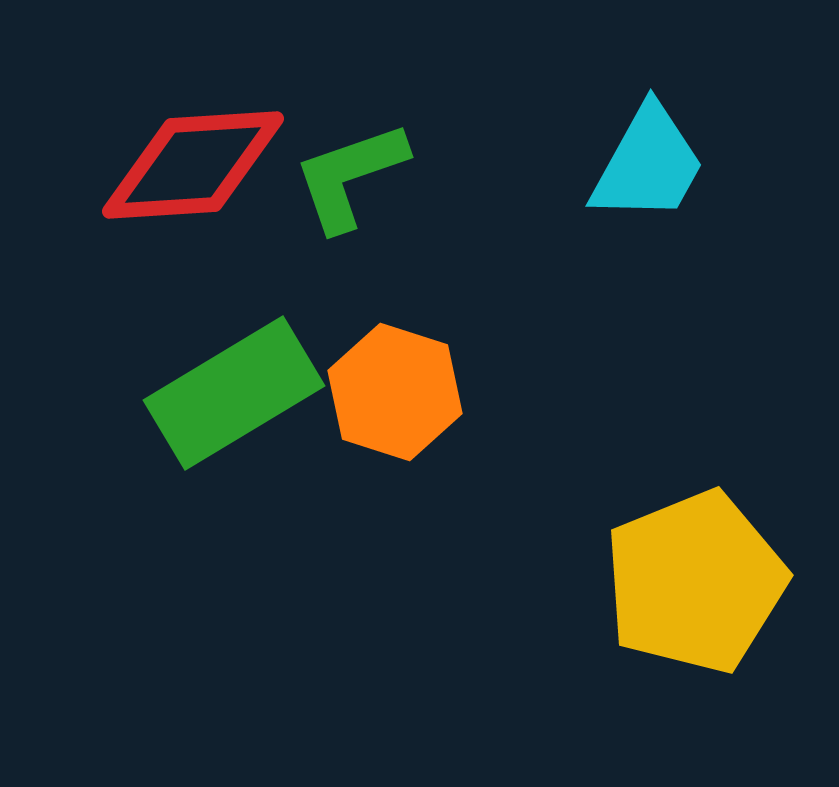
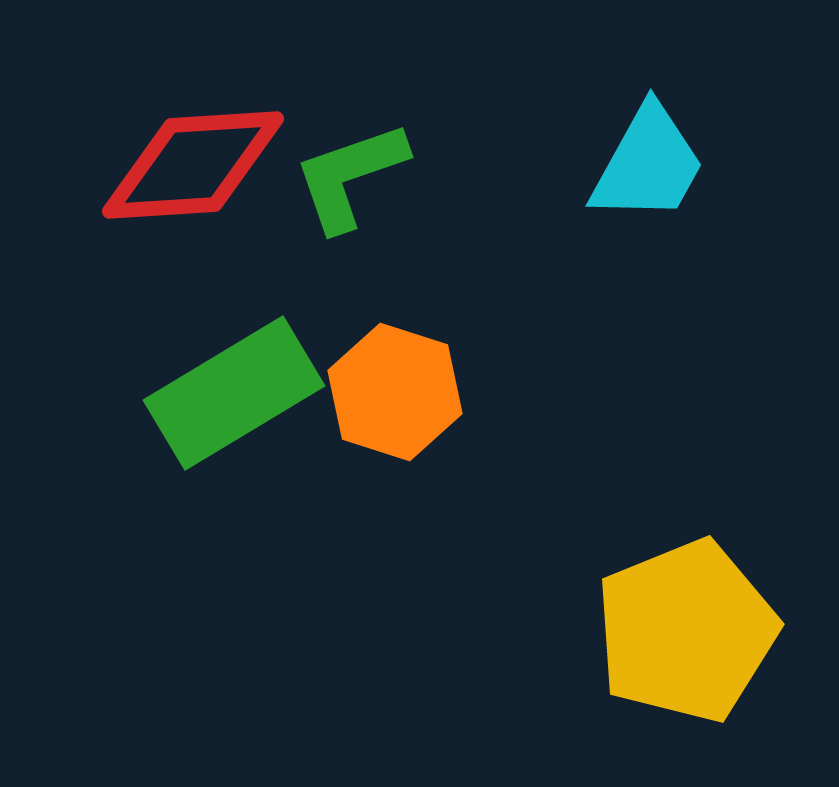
yellow pentagon: moved 9 px left, 49 px down
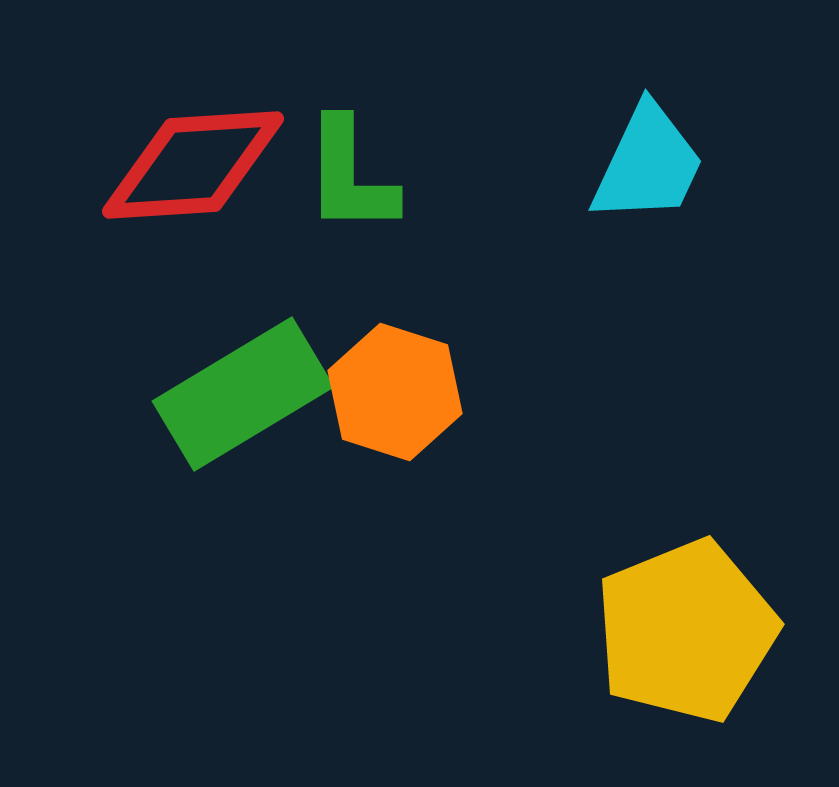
cyan trapezoid: rotated 4 degrees counterclockwise
green L-shape: rotated 71 degrees counterclockwise
green rectangle: moved 9 px right, 1 px down
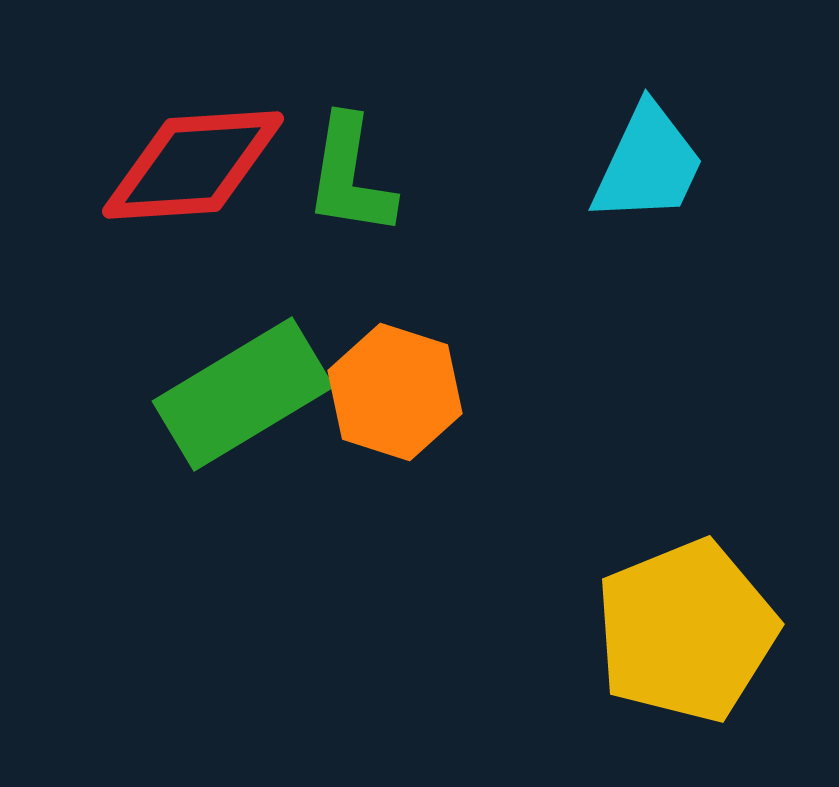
green L-shape: rotated 9 degrees clockwise
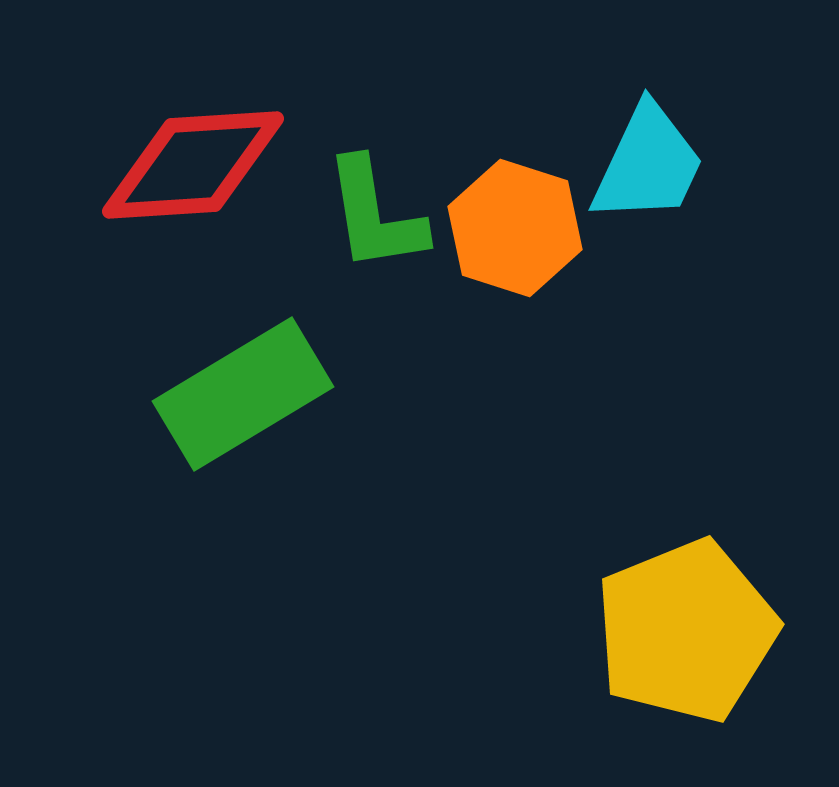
green L-shape: moved 25 px right, 39 px down; rotated 18 degrees counterclockwise
orange hexagon: moved 120 px right, 164 px up
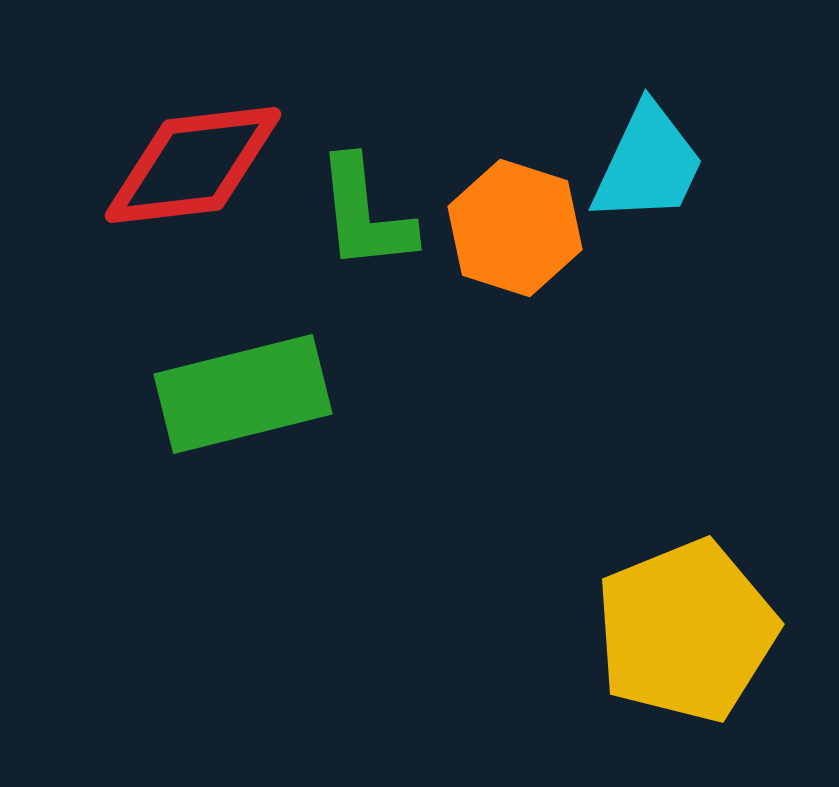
red diamond: rotated 3 degrees counterclockwise
green L-shape: moved 10 px left, 1 px up; rotated 3 degrees clockwise
green rectangle: rotated 17 degrees clockwise
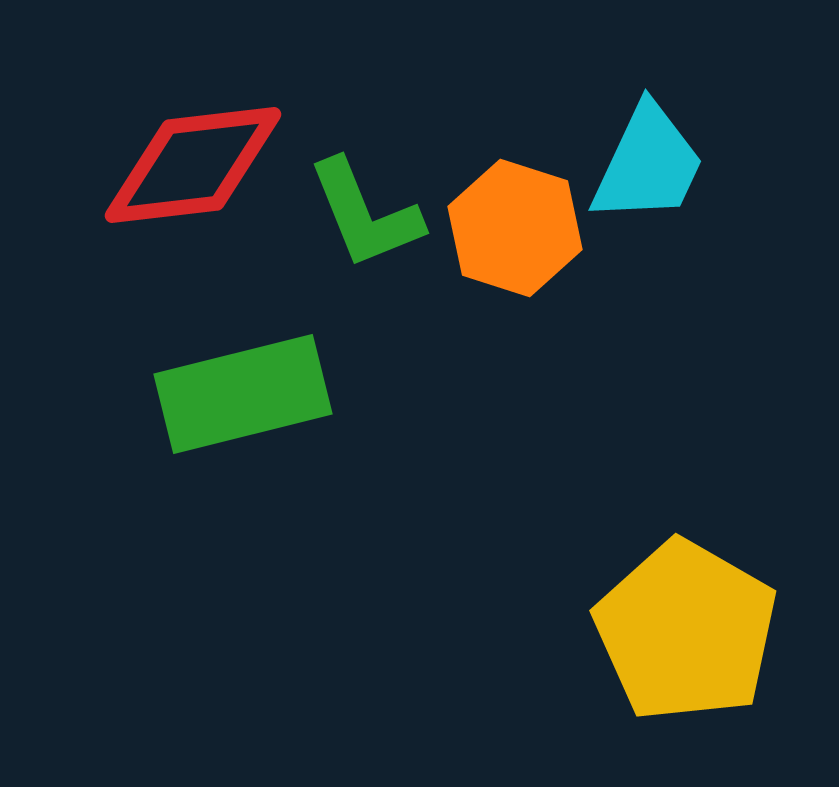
green L-shape: rotated 16 degrees counterclockwise
yellow pentagon: rotated 20 degrees counterclockwise
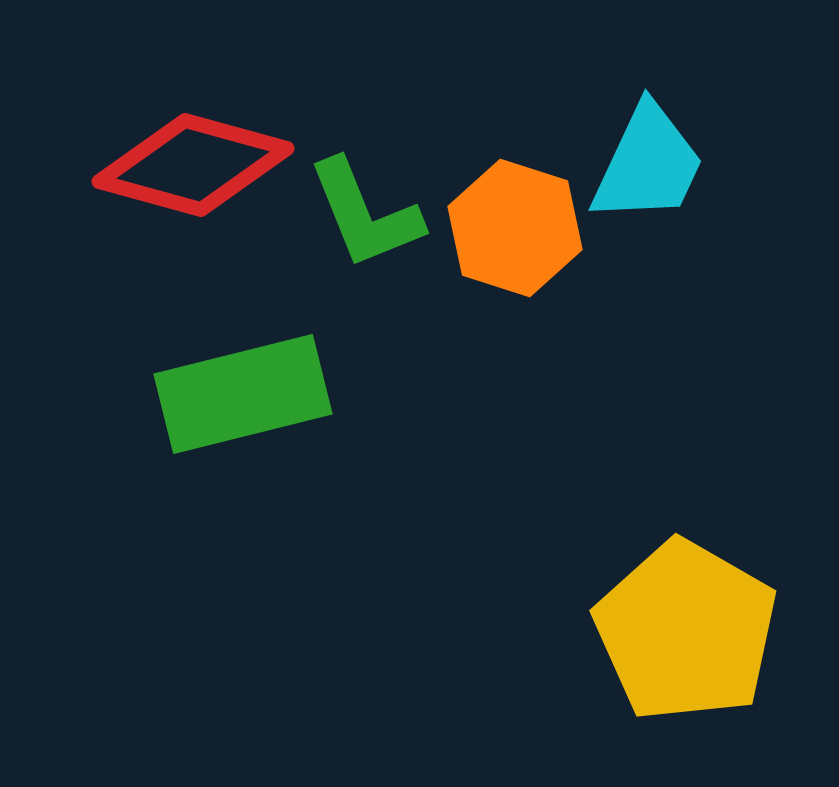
red diamond: rotated 22 degrees clockwise
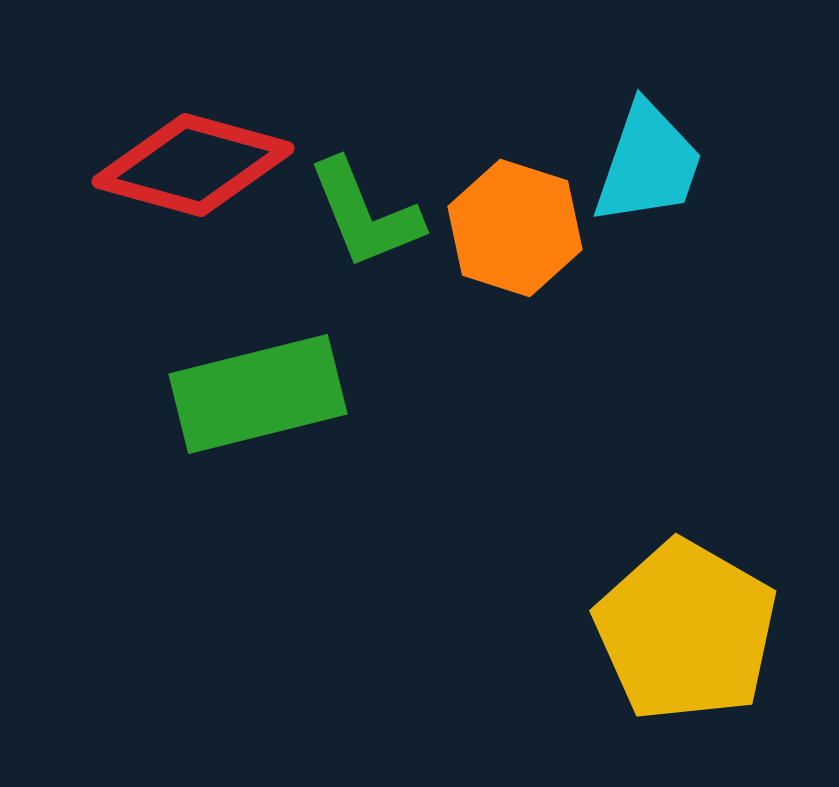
cyan trapezoid: rotated 6 degrees counterclockwise
green rectangle: moved 15 px right
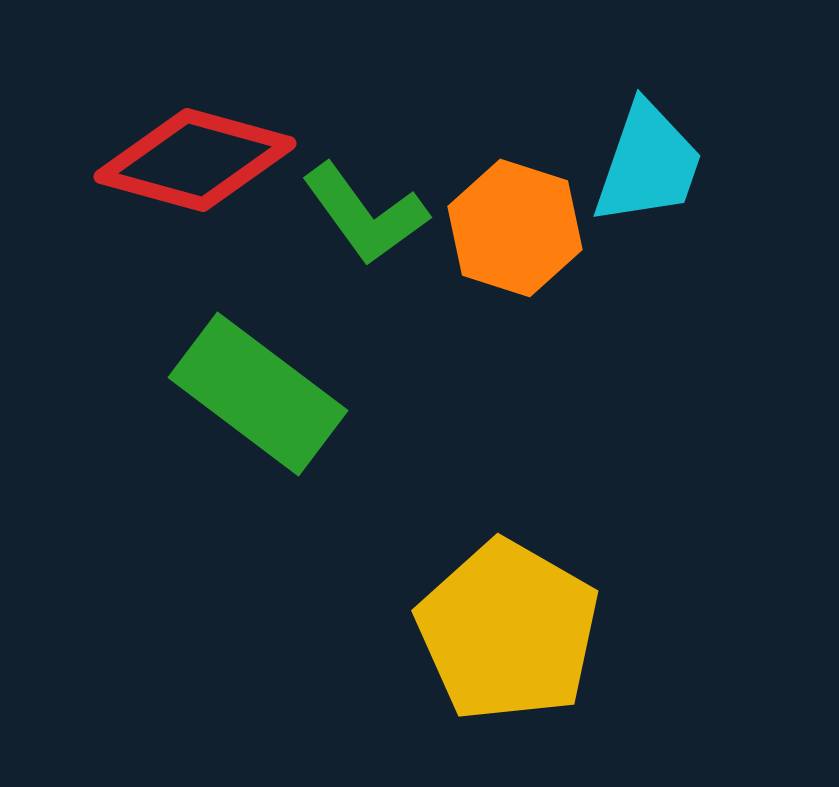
red diamond: moved 2 px right, 5 px up
green L-shape: rotated 14 degrees counterclockwise
green rectangle: rotated 51 degrees clockwise
yellow pentagon: moved 178 px left
